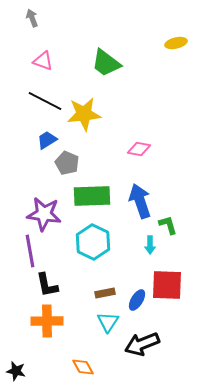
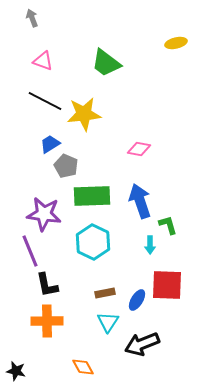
blue trapezoid: moved 3 px right, 4 px down
gray pentagon: moved 1 px left, 3 px down
purple line: rotated 12 degrees counterclockwise
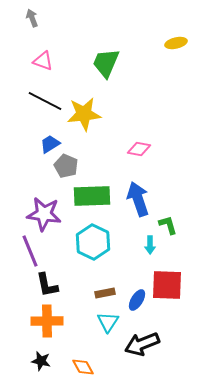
green trapezoid: rotated 76 degrees clockwise
blue arrow: moved 2 px left, 2 px up
black star: moved 25 px right, 10 px up
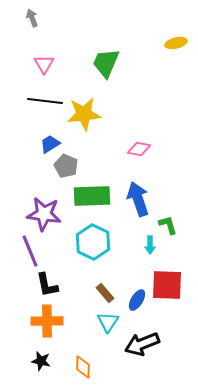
pink triangle: moved 1 px right, 3 px down; rotated 40 degrees clockwise
black line: rotated 20 degrees counterclockwise
brown rectangle: rotated 60 degrees clockwise
orange diamond: rotated 30 degrees clockwise
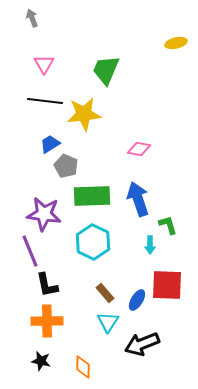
green trapezoid: moved 7 px down
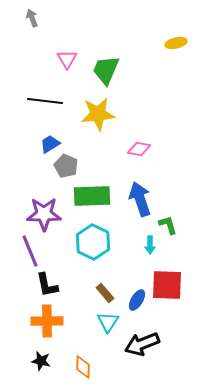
pink triangle: moved 23 px right, 5 px up
yellow star: moved 14 px right
blue arrow: moved 2 px right
purple star: rotated 8 degrees counterclockwise
